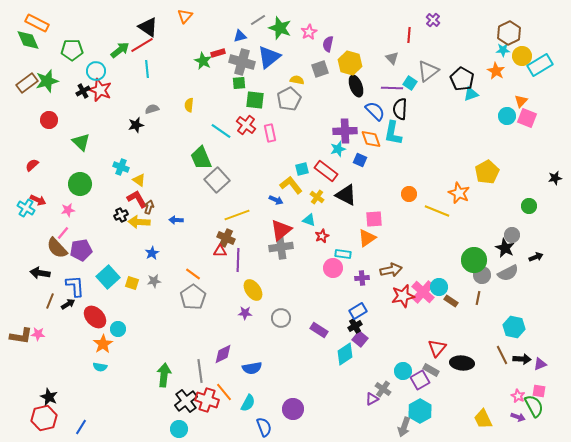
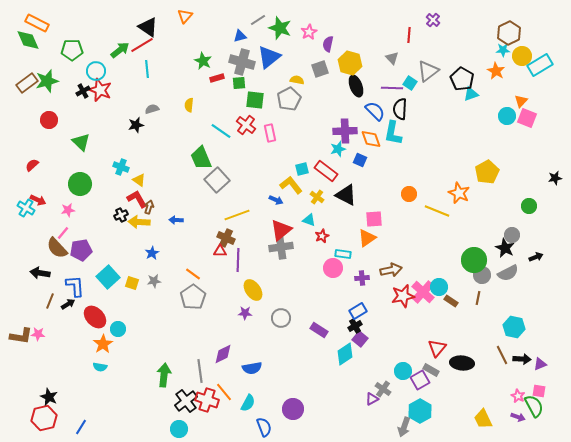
red rectangle at (218, 53): moved 1 px left, 25 px down
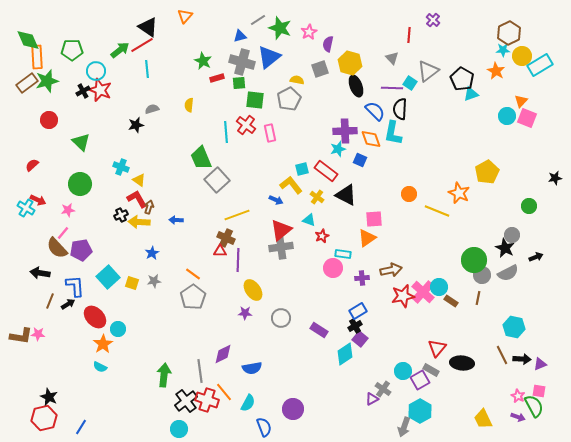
orange rectangle at (37, 23): moved 34 px down; rotated 60 degrees clockwise
cyan line at (221, 131): moved 5 px right, 1 px down; rotated 50 degrees clockwise
cyan semicircle at (100, 367): rotated 16 degrees clockwise
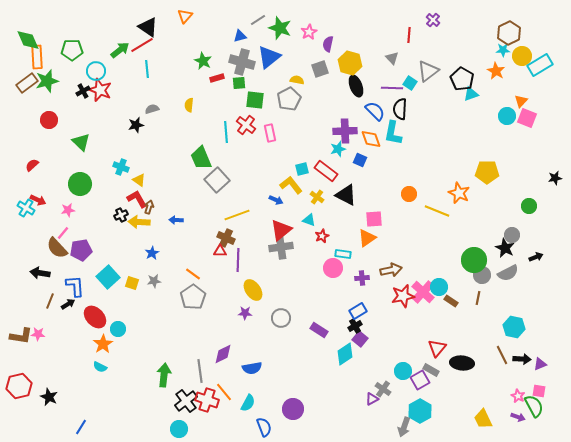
yellow pentagon at (487, 172): rotated 30 degrees clockwise
red hexagon at (44, 418): moved 25 px left, 32 px up
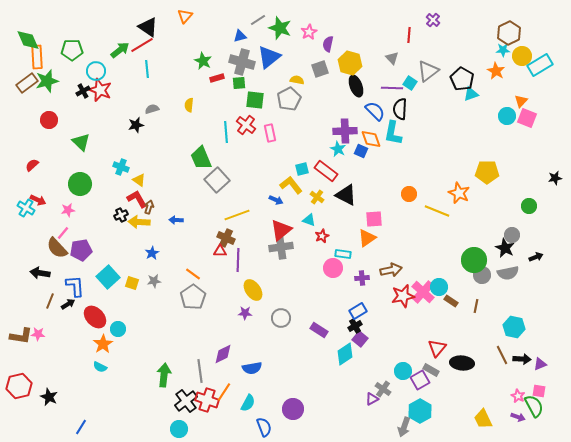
cyan star at (338, 149): rotated 28 degrees counterclockwise
blue square at (360, 160): moved 1 px right, 9 px up
gray semicircle at (508, 273): rotated 15 degrees clockwise
brown line at (478, 298): moved 2 px left, 8 px down
orange line at (224, 392): rotated 72 degrees clockwise
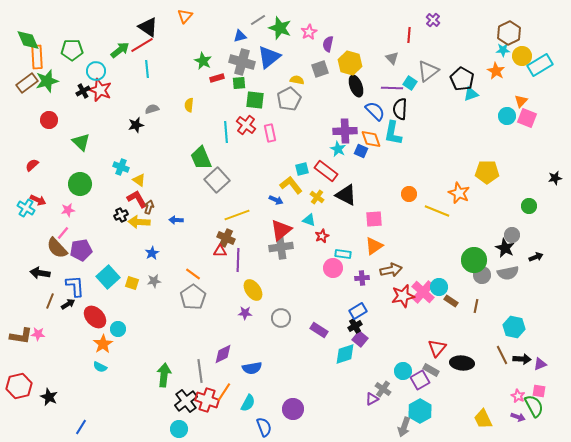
orange triangle at (367, 238): moved 7 px right, 8 px down
cyan diamond at (345, 354): rotated 15 degrees clockwise
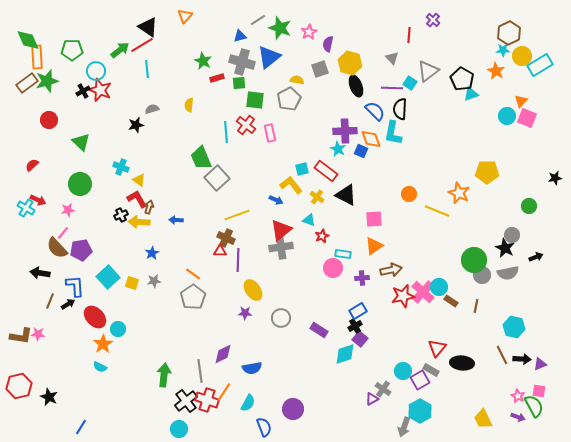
gray square at (217, 180): moved 2 px up
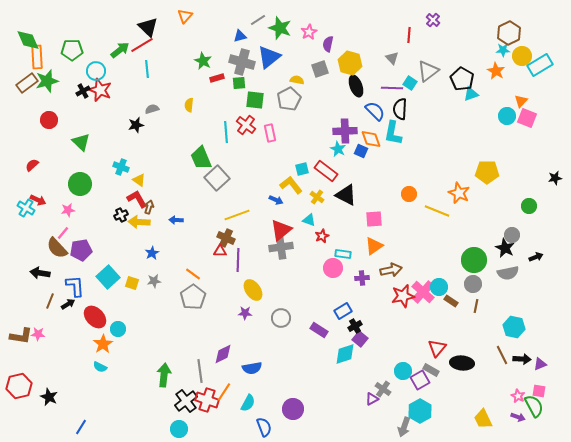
black triangle at (148, 27): rotated 10 degrees clockwise
gray circle at (482, 275): moved 9 px left, 9 px down
blue rectangle at (358, 311): moved 15 px left
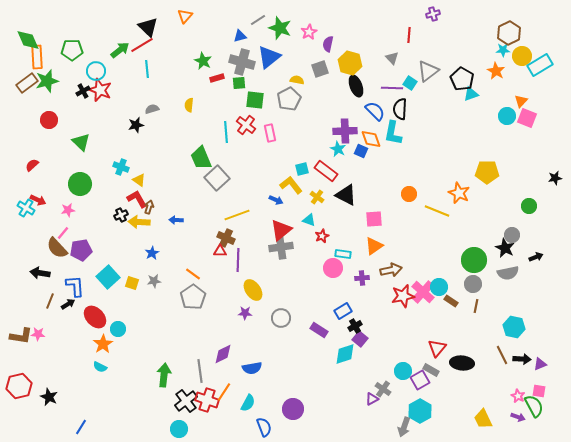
purple cross at (433, 20): moved 6 px up; rotated 32 degrees clockwise
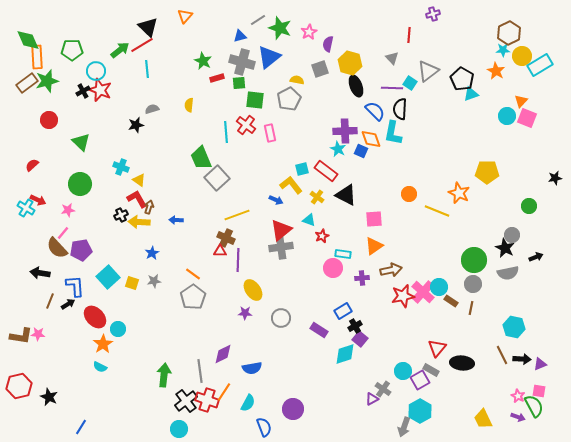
brown line at (476, 306): moved 5 px left, 2 px down
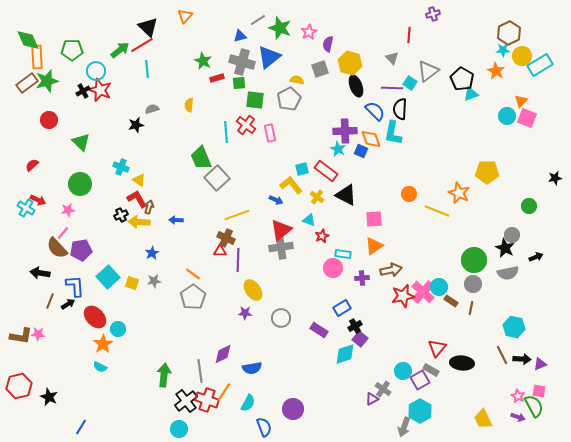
blue rectangle at (343, 311): moved 1 px left, 3 px up
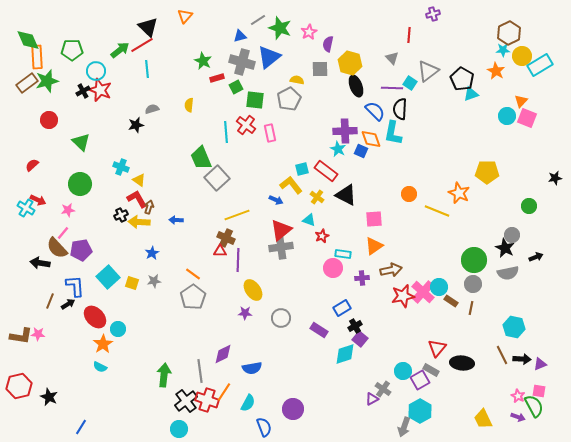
gray square at (320, 69): rotated 18 degrees clockwise
green square at (239, 83): moved 3 px left, 4 px down; rotated 24 degrees counterclockwise
black arrow at (40, 273): moved 10 px up
